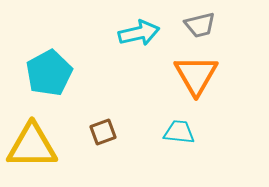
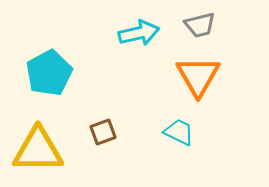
orange triangle: moved 2 px right, 1 px down
cyan trapezoid: rotated 20 degrees clockwise
yellow triangle: moved 6 px right, 4 px down
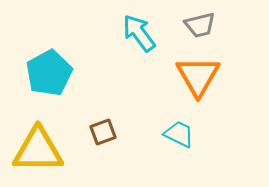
cyan arrow: rotated 114 degrees counterclockwise
cyan trapezoid: moved 2 px down
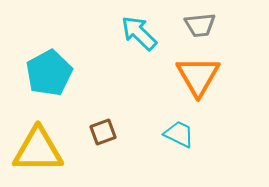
gray trapezoid: rotated 8 degrees clockwise
cyan arrow: rotated 9 degrees counterclockwise
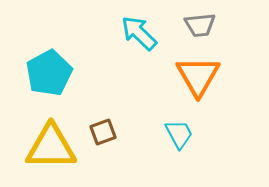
cyan trapezoid: rotated 36 degrees clockwise
yellow triangle: moved 13 px right, 3 px up
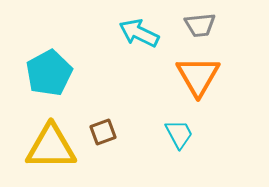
cyan arrow: rotated 18 degrees counterclockwise
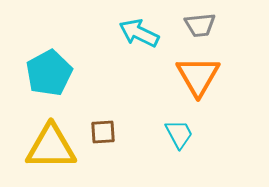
brown square: rotated 16 degrees clockwise
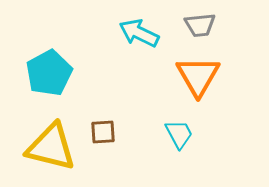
yellow triangle: rotated 14 degrees clockwise
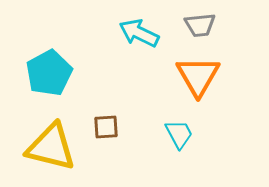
brown square: moved 3 px right, 5 px up
